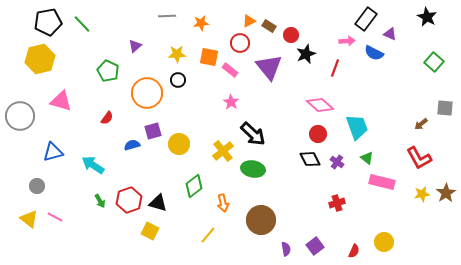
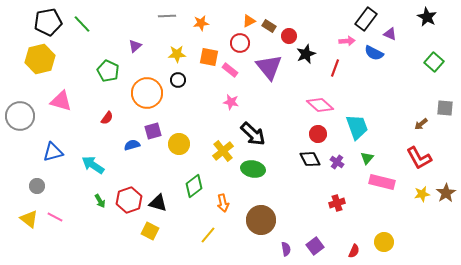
red circle at (291, 35): moved 2 px left, 1 px down
pink star at (231, 102): rotated 21 degrees counterclockwise
green triangle at (367, 158): rotated 32 degrees clockwise
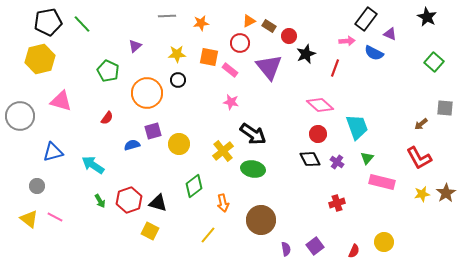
black arrow at (253, 134): rotated 8 degrees counterclockwise
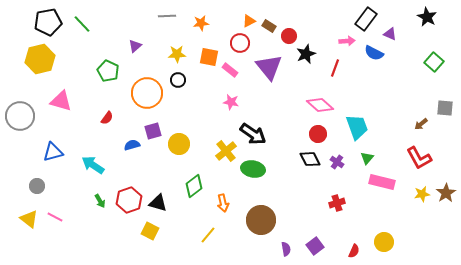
yellow cross at (223, 151): moved 3 px right
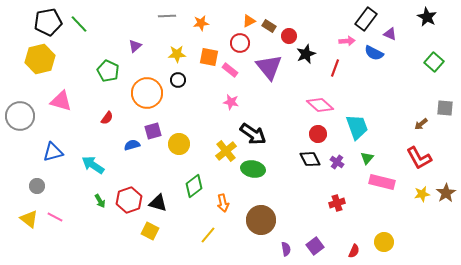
green line at (82, 24): moved 3 px left
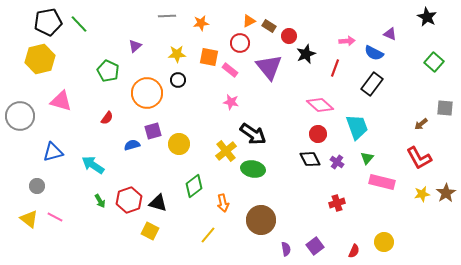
black rectangle at (366, 19): moved 6 px right, 65 px down
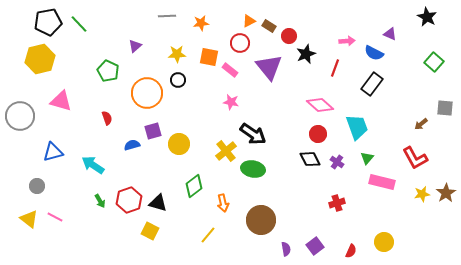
red semicircle at (107, 118): rotated 56 degrees counterclockwise
red L-shape at (419, 158): moved 4 px left
red semicircle at (354, 251): moved 3 px left
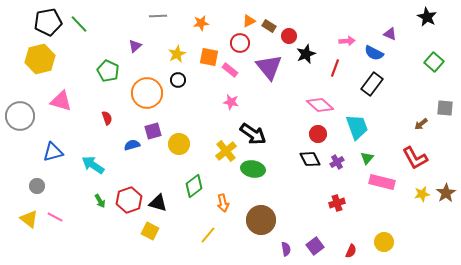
gray line at (167, 16): moved 9 px left
yellow star at (177, 54): rotated 24 degrees counterclockwise
purple cross at (337, 162): rotated 24 degrees clockwise
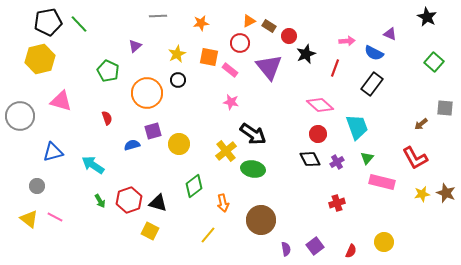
brown star at (446, 193): rotated 18 degrees counterclockwise
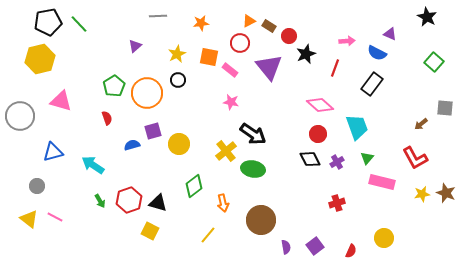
blue semicircle at (374, 53): moved 3 px right
green pentagon at (108, 71): moved 6 px right, 15 px down; rotated 15 degrees clockwise
yellow circle at (384, 242): moved 4 px up
purple semicircle at (286, 249): moved 2 px up
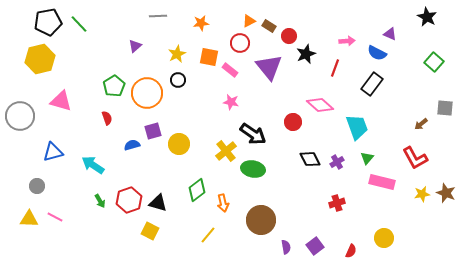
red circle at (318, 134): moved 25 px left, 12 px up
green diamond at (194, 186): moved 3 px right, 4 px down
yellow triangle at (29, 219): rotated 36 degrees counterclockwise
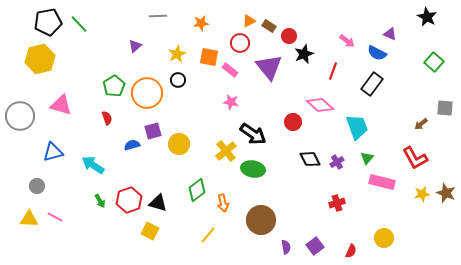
pink arrow at (347, 41): rotated 42 degrees clockwise
black star at (306, 54): moved 2 px left
red line at (335, 68): moved 2 px left, 3 px down
pink triangle at (61, 101): moved 4 px down
